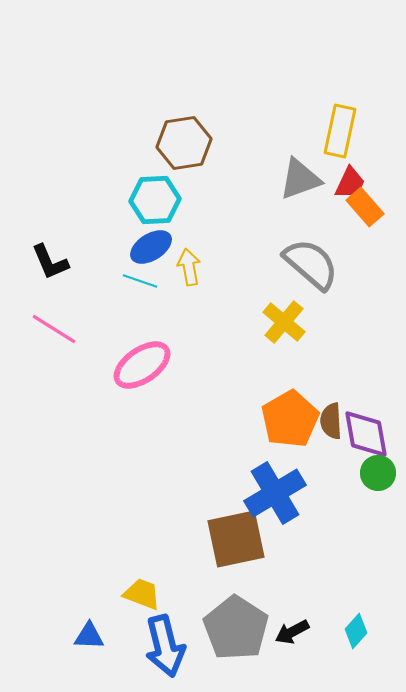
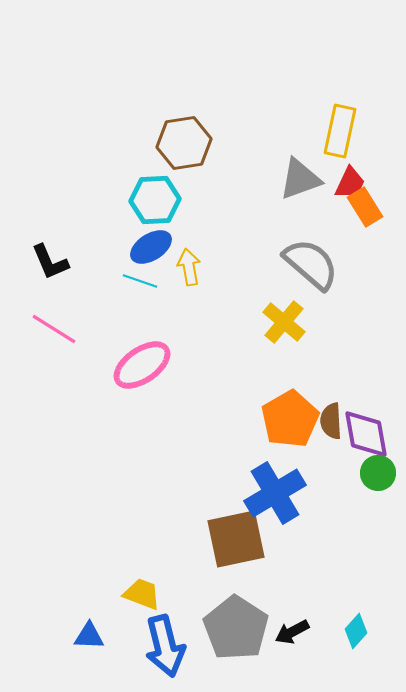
orange rectangle: rotated 9 degrees clockwise
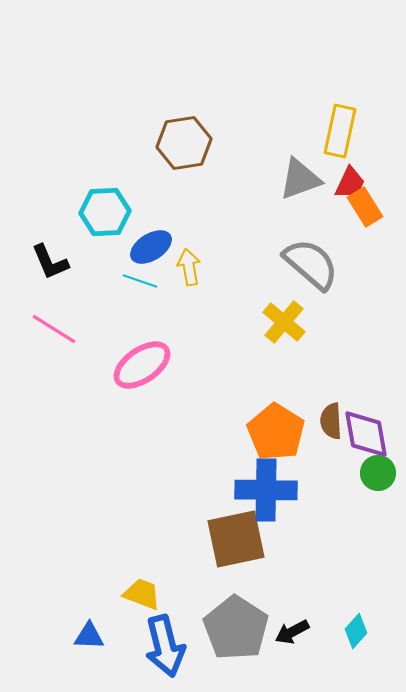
cyan hexagon: moved 50 px left, 12 px down
orange pentagon: moved 14 px left, 13 px down; rotated 10 degrees counterclockwise
blue cross: moved 9 px left, 3 px up; rotated 32 degrees clockwise
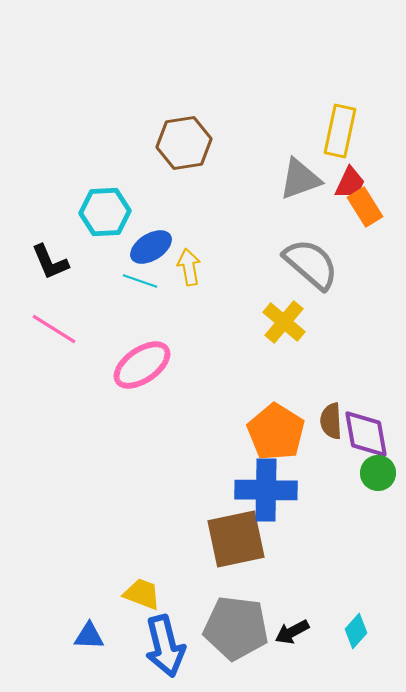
gray pentagon: rotated 26 degrees counterclockwise
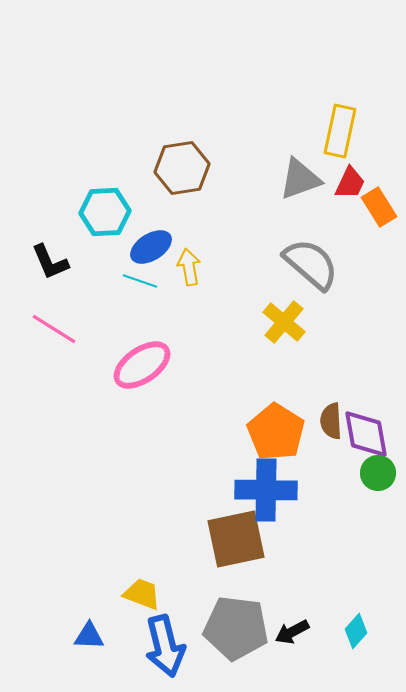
brown hexagon: moved 2 px left, 25 px down
orange rectangle: moved 14 px right
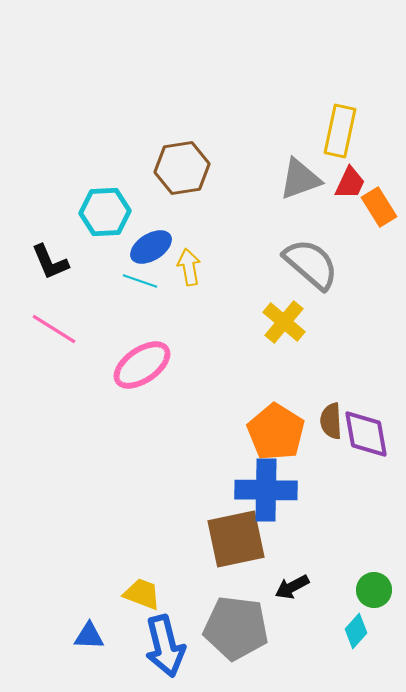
green circle: moved 4 px left, 117 px down
black arrow: moved 45 px up
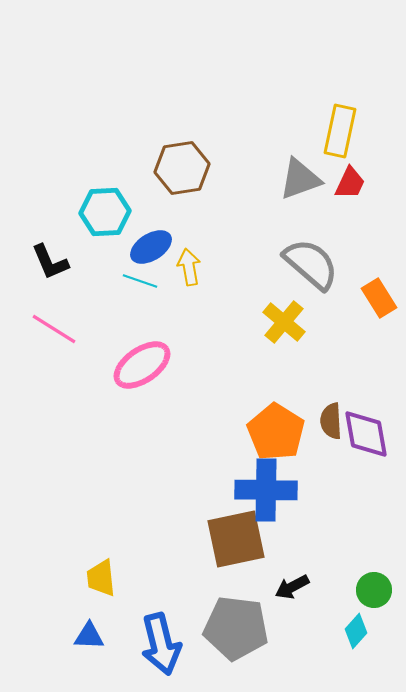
orange rectangle: moved 91 px down
yellow trapezoid: moved 41 px left, 16 px up; rotated 117 degrees counterclockwise
blue arrow: moved 4 px left, 2 px up
